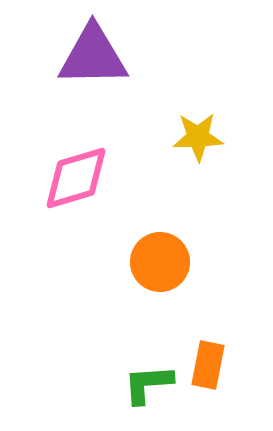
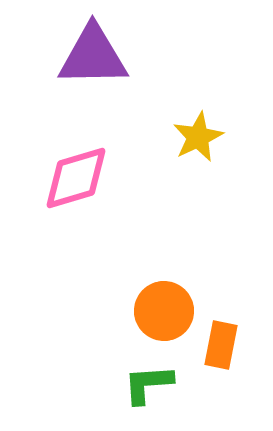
yellow star: rotated 24 degrees counterclockwise
orange circle: moved 4 px right, 49 px down
orange rectangle: moved 13 px right, 20 px up
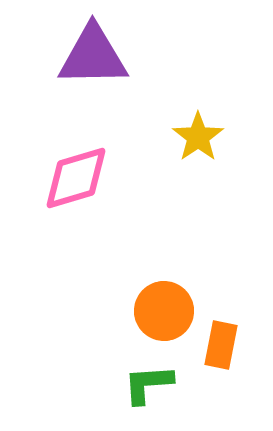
yellow star: rotated 9 degrees counterclockwise
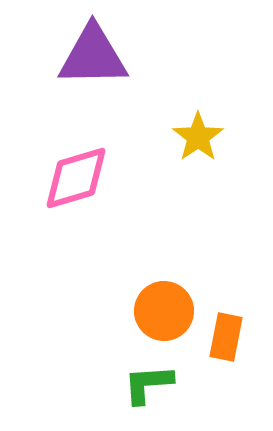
orange rectangle: moved 5 px right, 8 px up
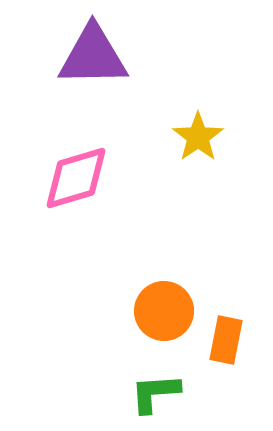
orange rectangle: moved 3 px down
green L-shape: moved 7 px right, 9 px down
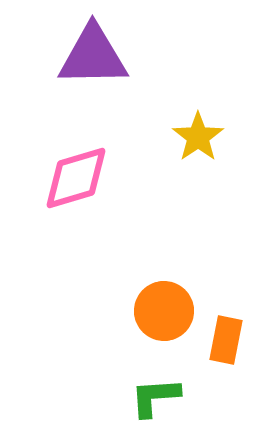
green L-shape: moved 4 px down
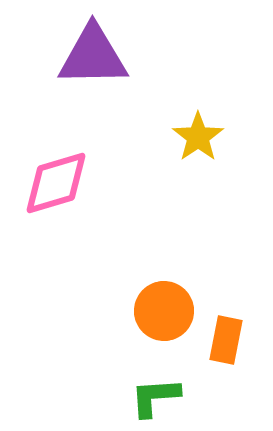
pink diamond: moved 20 px left, 5 px down
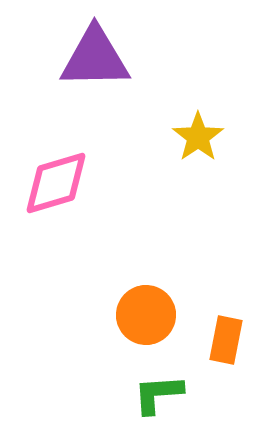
purple triangle: moved 2 px right, 2 px down
orange circle: moved 18 px left, 4 px down
green L-shape: moved 3 px right, 3 px up
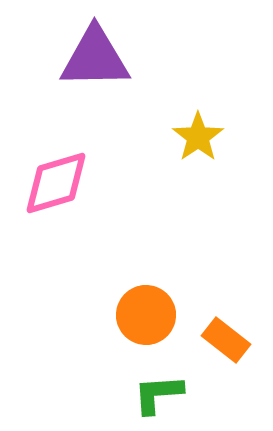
orange rectangle: rotated 63 degrees counterclockwise
